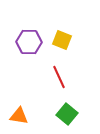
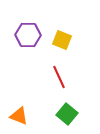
purple hexagon: moved 1 px left, 7 px up
orange triangle: rotated 12 degrees clockwise
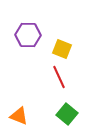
yellow square: moved 9 px down
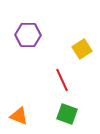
yellow square: moved 20 px right; rotated 36 degrees clockwise
red line: moved 3 px right, 3 px down
green square: rotated 20 degrees counterclockwise
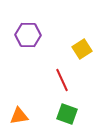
orange triangle: rotated 30 degrees counterclockwise
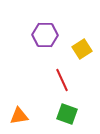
purple hexagon: moved 17 px right
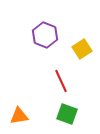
purple hexagon: rotated 20 degrees clockwise
red line: moved 1 px left, 1 px down
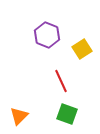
purple hexagon: moved 2 px right
orange triangle: rotated 36 degrees counterclockwise
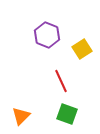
orange triangle: moved 2 px right
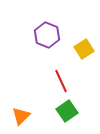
yellow square: moved 2 px right
green square: moved 3 px up; rotated 35 degrees clockwise
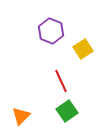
purple hexagon: moved 4 px right, 4 px up
yellow square: moved 1 px left
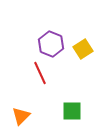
purple hexagon: moved 13 px down
red line: moved 21 px left, 8 px up
green square: moved 5 px right; rotated 35 degrees clockwise
